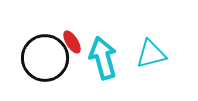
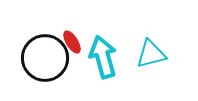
cyan arrow: moved 1 px up
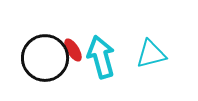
red ellipse: moved 1 px right, 8 px down
cyan arrow: moved 2 px left
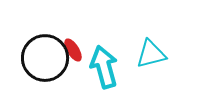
cyan arrow: moved 3 px right, 10 px down
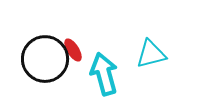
black circle: moved 1 px down
cyan arrow: moved 7 px down
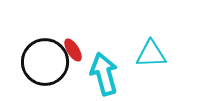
cyan triangle: rotated 12 degrees clockwise
black circle: moved 3 px down
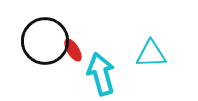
black circle: moved 21 px up
cyan arrow: moved 3 px left
